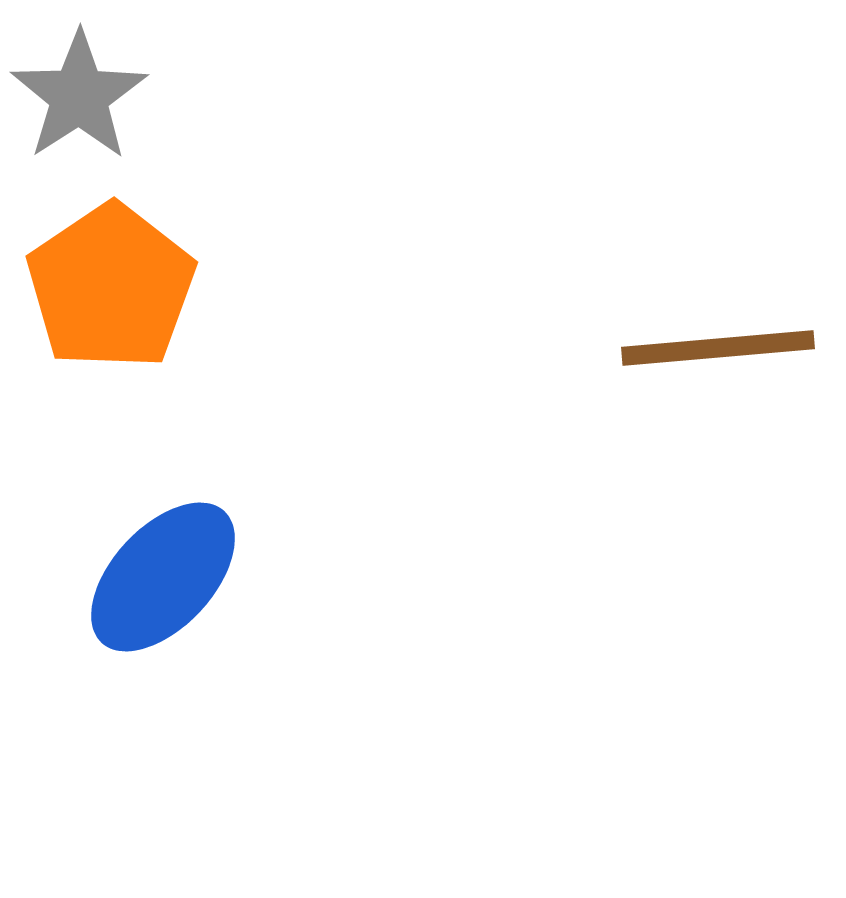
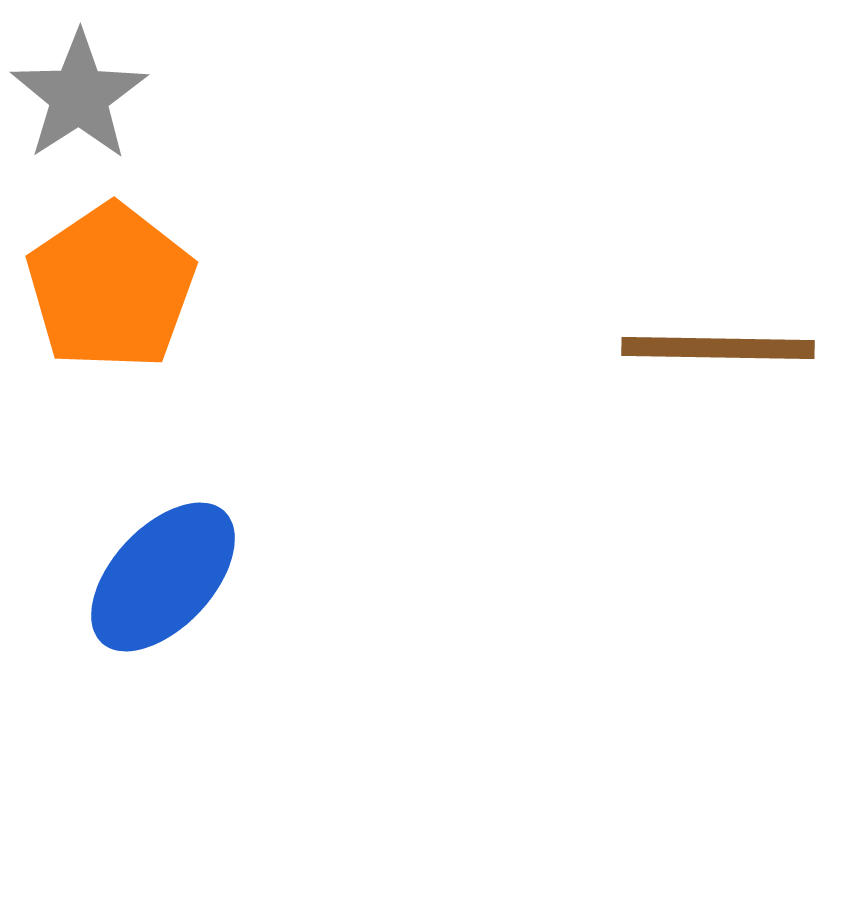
brown line: rotated 6 degrees clockwise
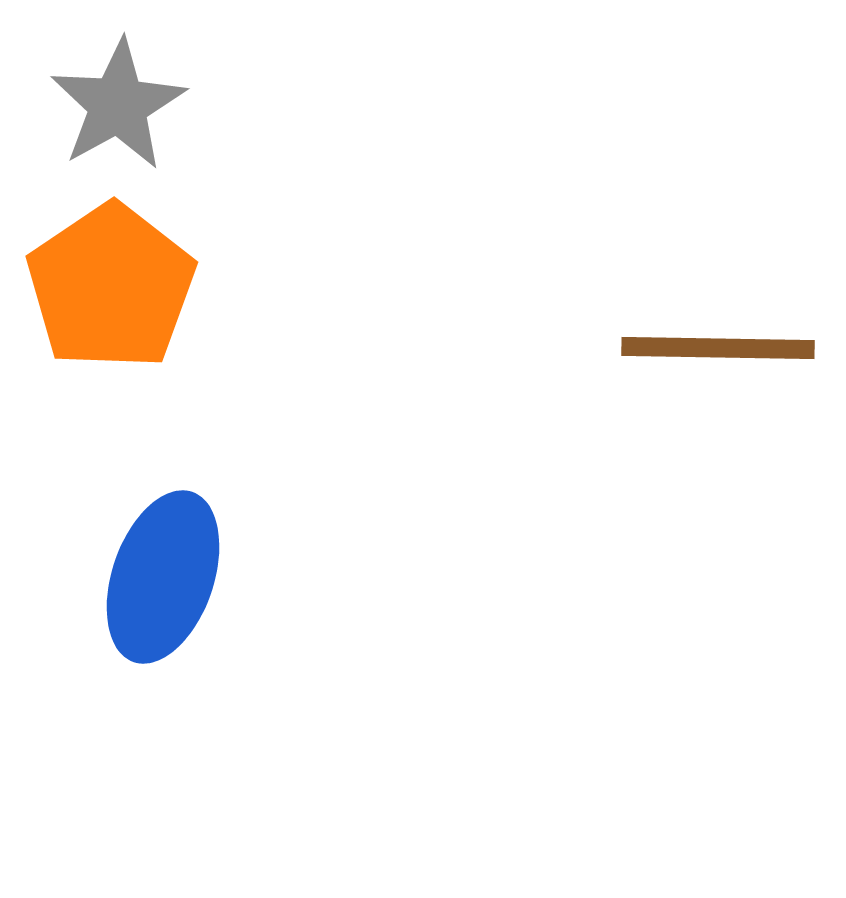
gray star: moved 39 px right, 9 px down; rotated 4 degrees clockwise
blue ellipse: rotated 24 degrees counterclockwise
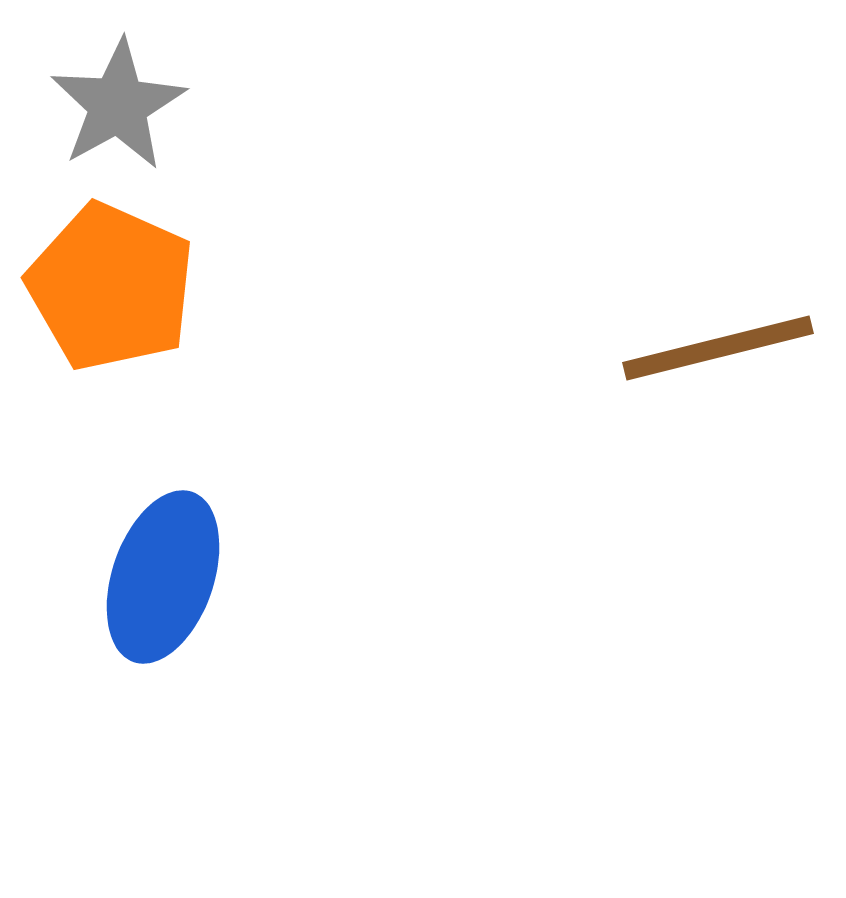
orange pentagon: rotated 14 degrees counterclockwise
brown line: rotated 15 degrees counterclockwise
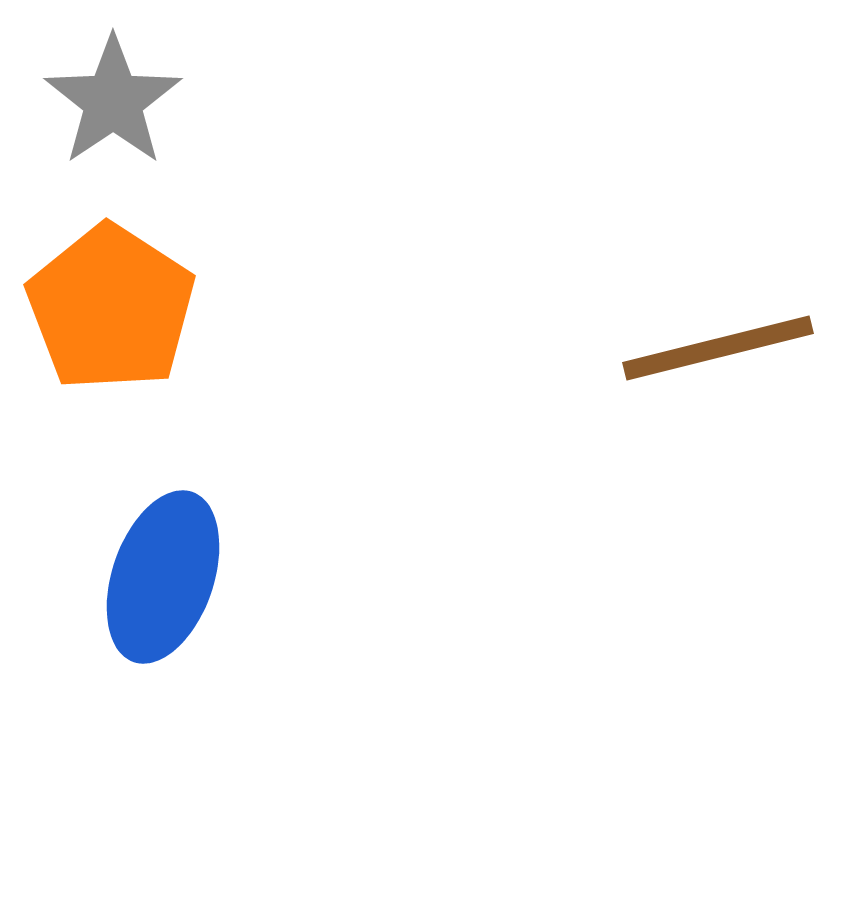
gray star: moved 5 px left, 4 px up; rotated 5 degrees counterclockwise
orange pentagon: moved 21 px down; rotated 9 degrees clockwise
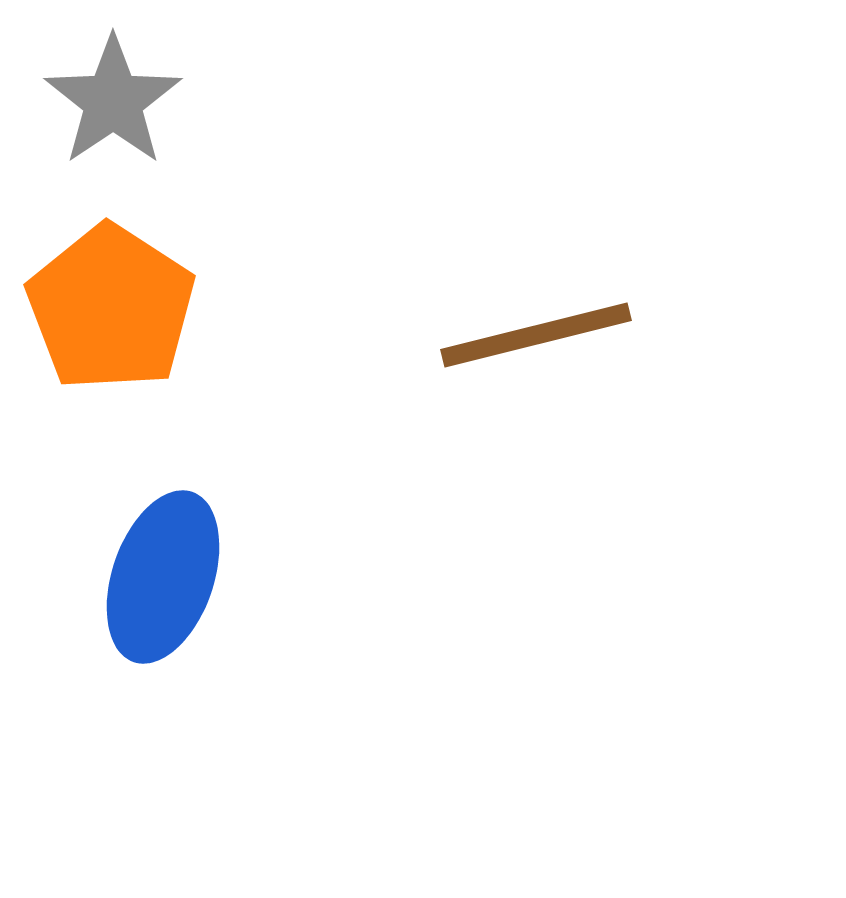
brown line: moved 182 px left, 13 px up
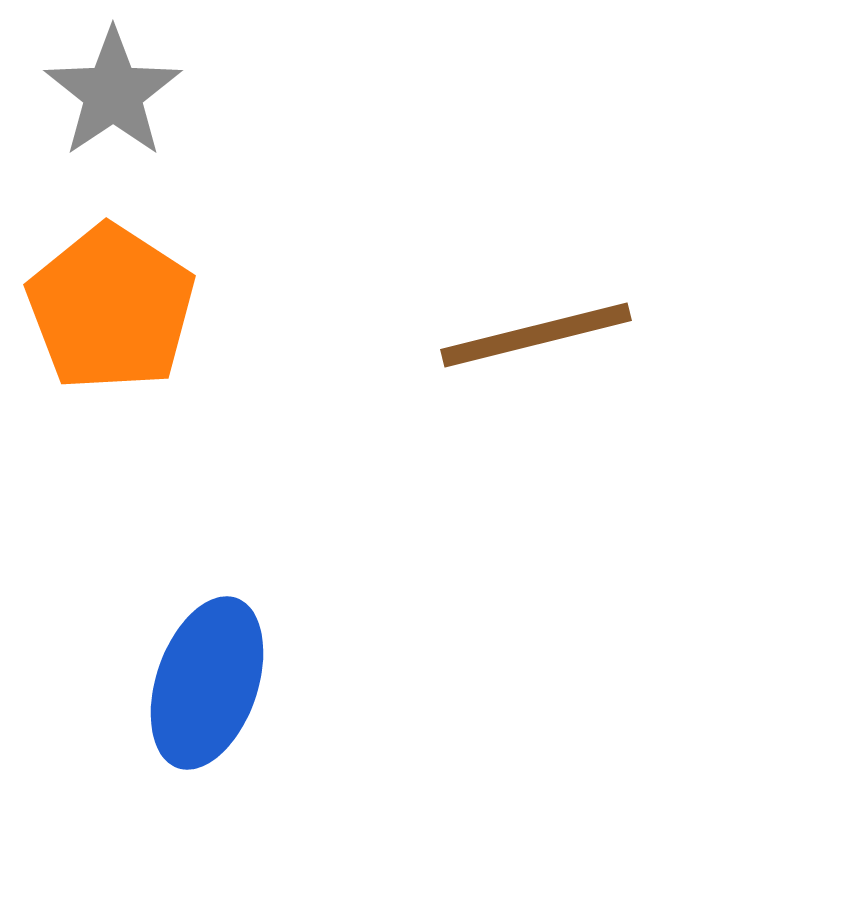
gray star: moved 8 px up
blue ellipse: moved 44 px right, 106 px down
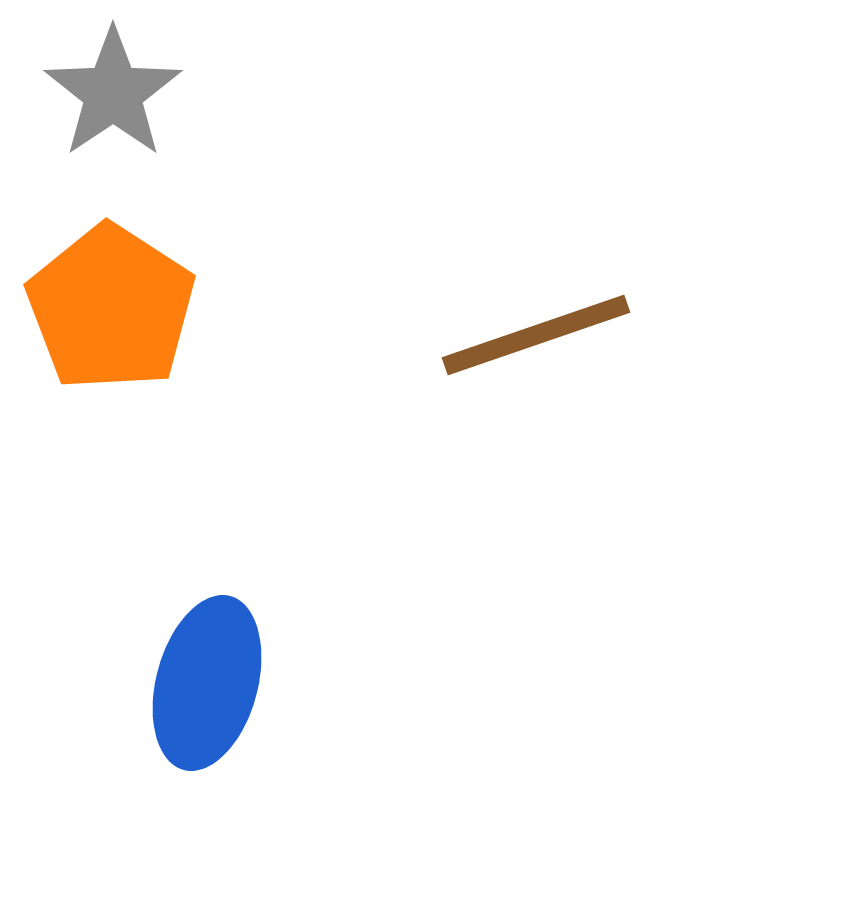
brown line: rotated 5 degrees counterclockwise
blue ellipse: rotated 4 degrees counterclockwise
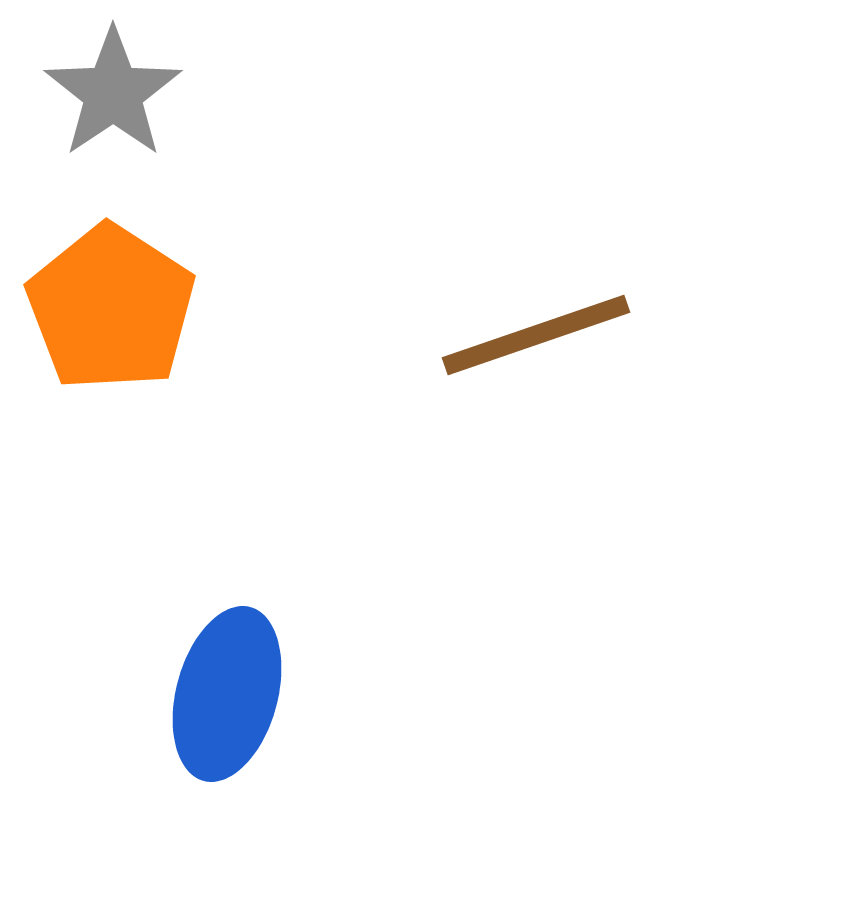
blue ellipse: moved 20 px right, 11 px down
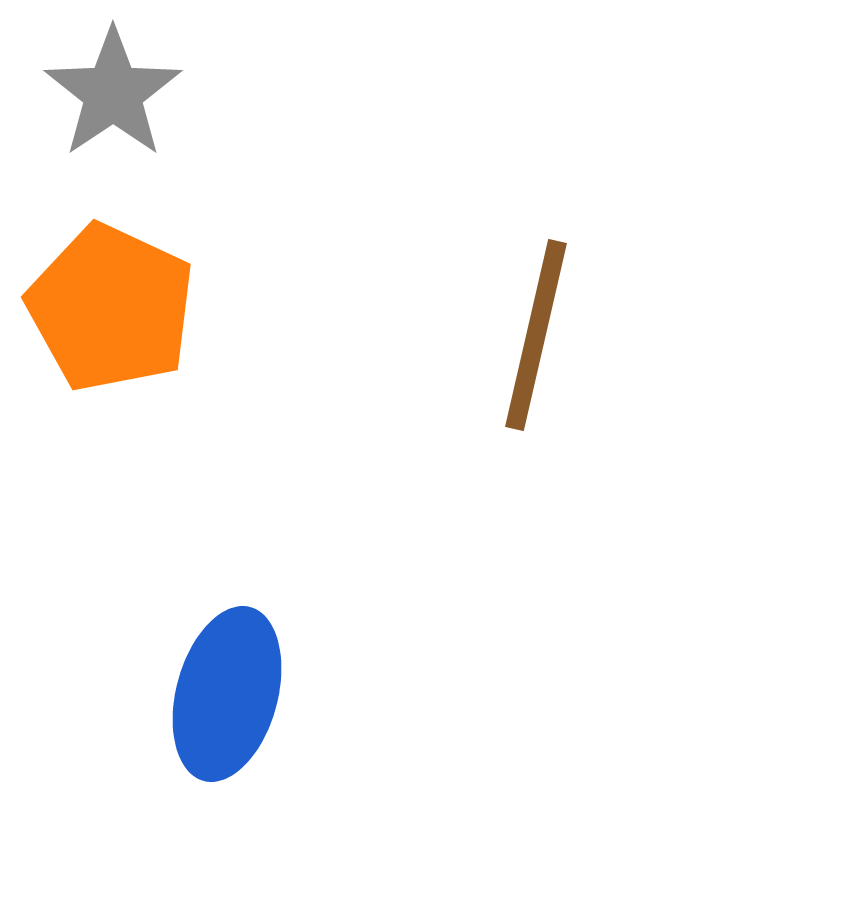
orange pentagon: rotated 8 degrees counterclockwise
brown line: rotated 58 degrees counterclockwise
